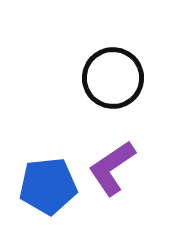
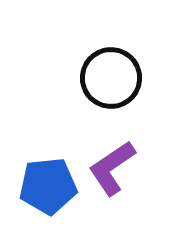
black circle: moved 2 px left
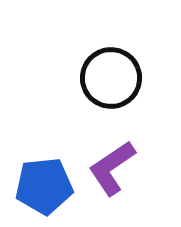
blue pentagon: moved 4 px left
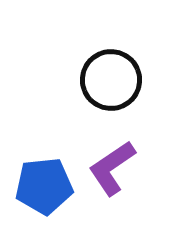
black circle: moved 2 px down
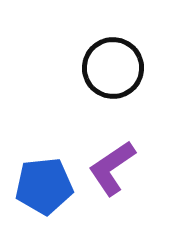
black circle: moved 2 px right, 12 px up
